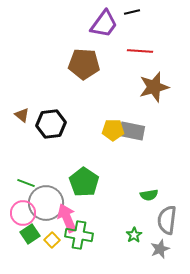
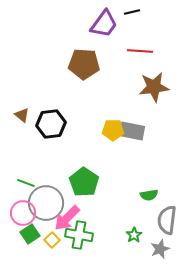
brown star: rotated 8 degrees clockwise
pink arrow: rotated 112 degrees counterclockwise
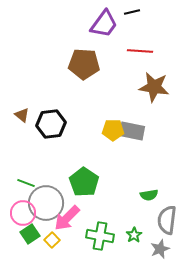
brown star: rotated 16 degrees clockwise
green cross: moved 21 px right, 1 px down
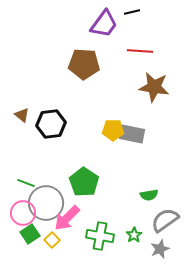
gray rectangle: moved 3 px down
gray semicircle: moved 2 px left; rotated 48 degrees clockwise
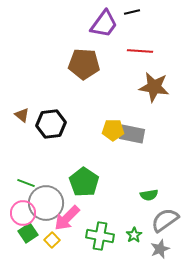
green square: moved 2 px left, 1 px up
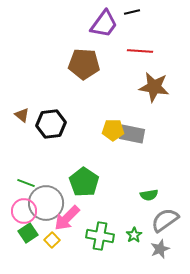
pink circle: moved 1 px right, 2 px up
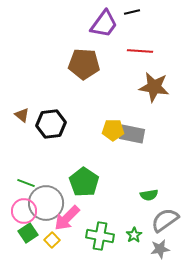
gray star: rotated 12 degrees clockwise
